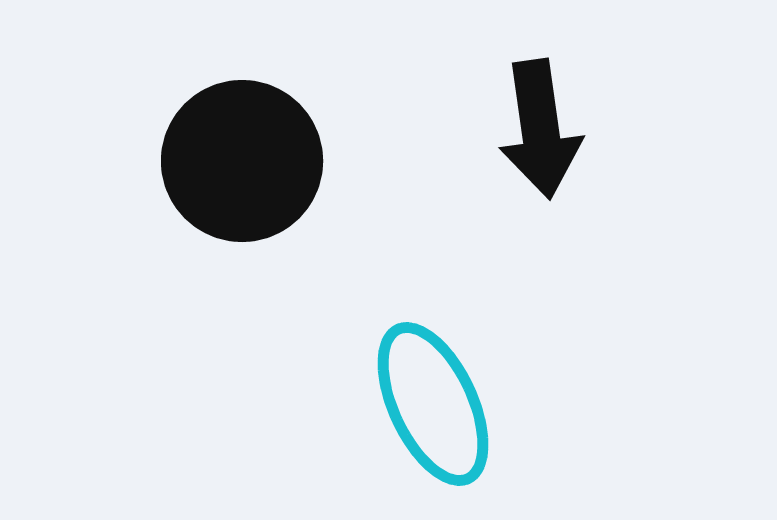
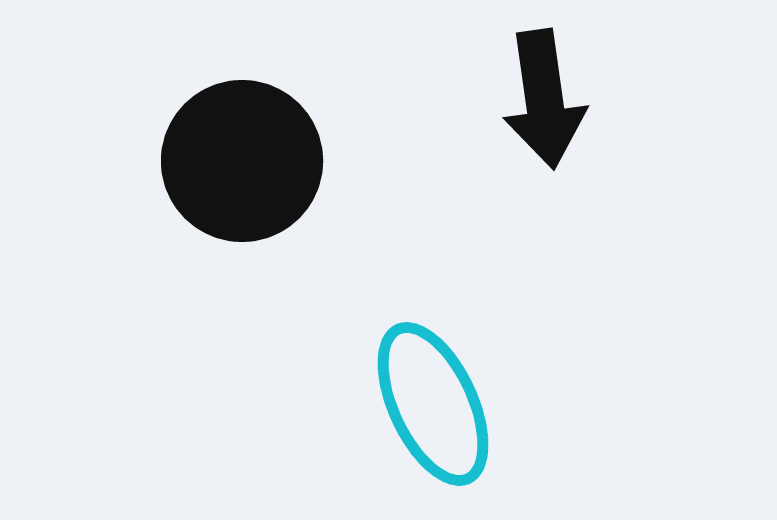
black arrow: moved 4 px right, 30 px up
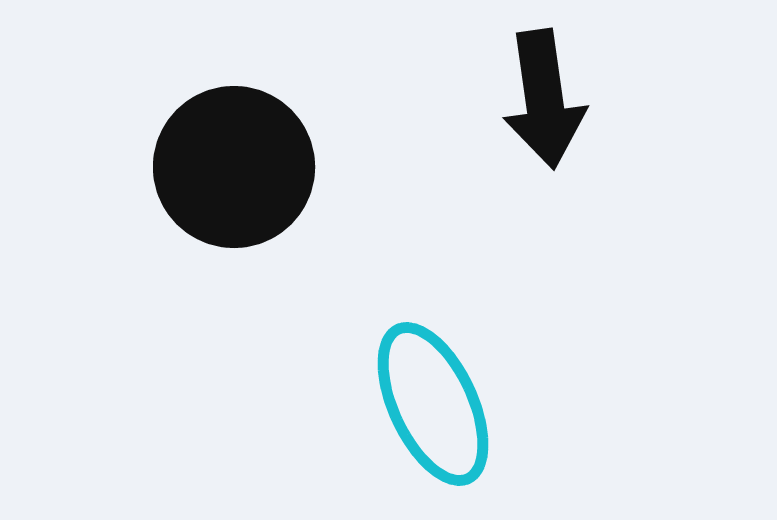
black circle: moved 8 px left, 6 px down
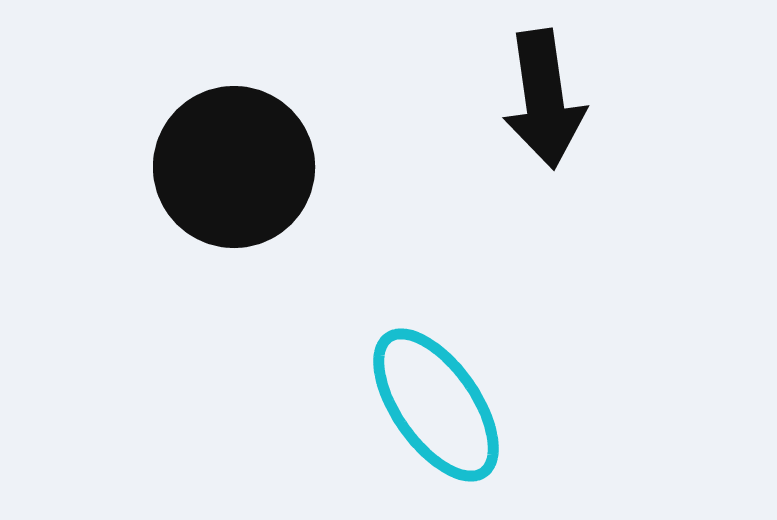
cyan ellipse: moved 3 px right, 1 px down; rotated 10 degrees counterclockwise
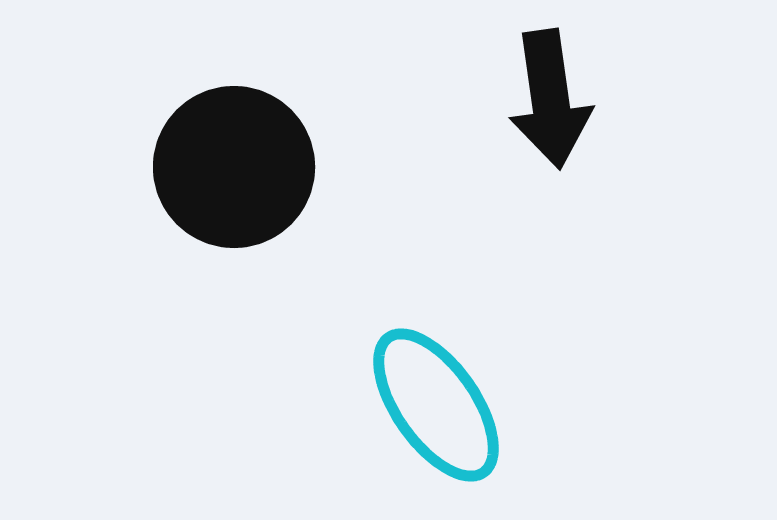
black arrow: moved 6 px right
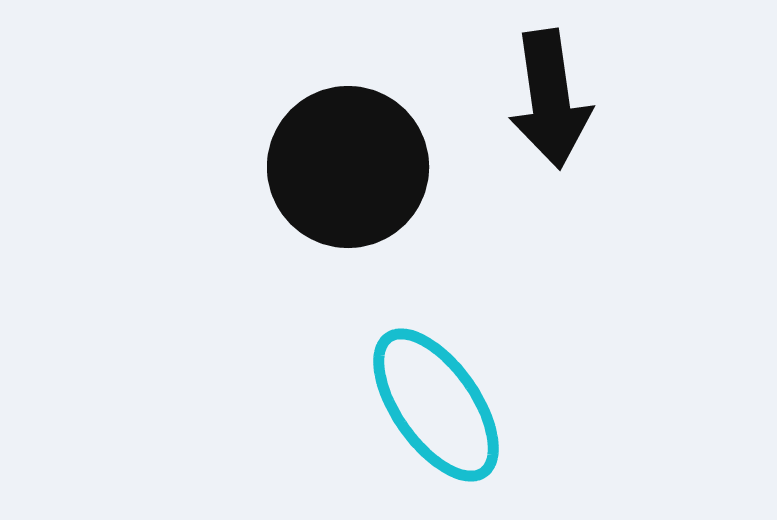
black circle: moved 114 px right
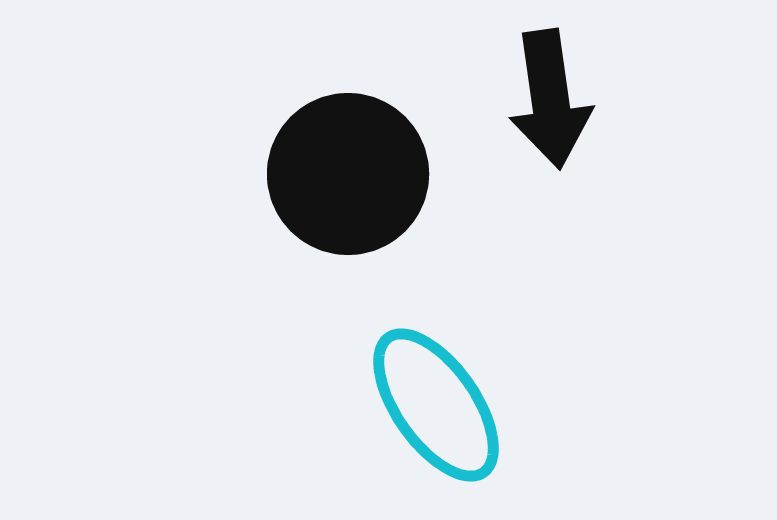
black circle: moved 7 px down
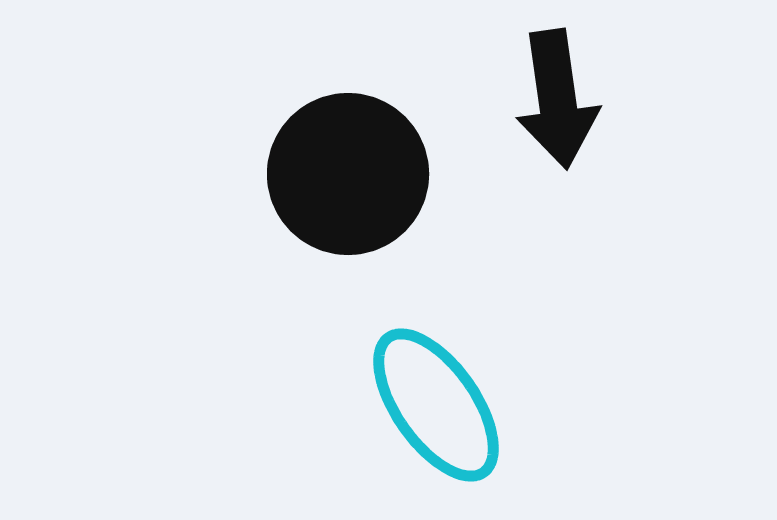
black arrow: moved 7 px right
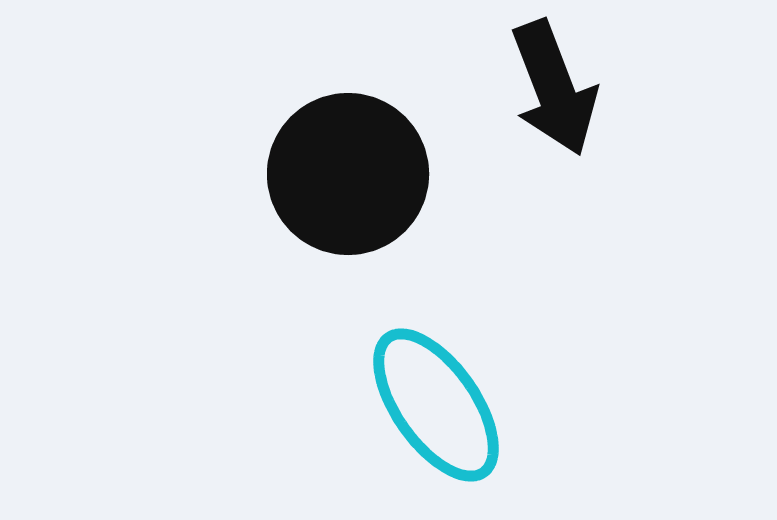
black arrow: moved 3 px left, 11 px up; rotated 13 degrees counterclockwise
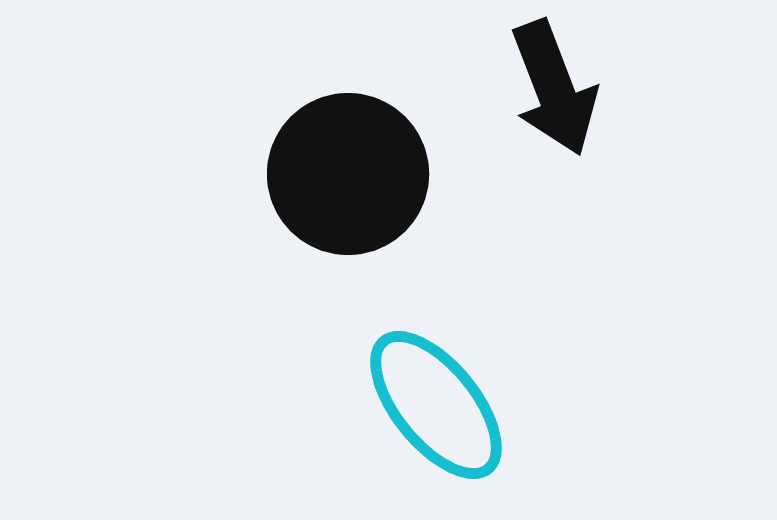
cyan ellipse: rotated 4 degrees counterclockwise
